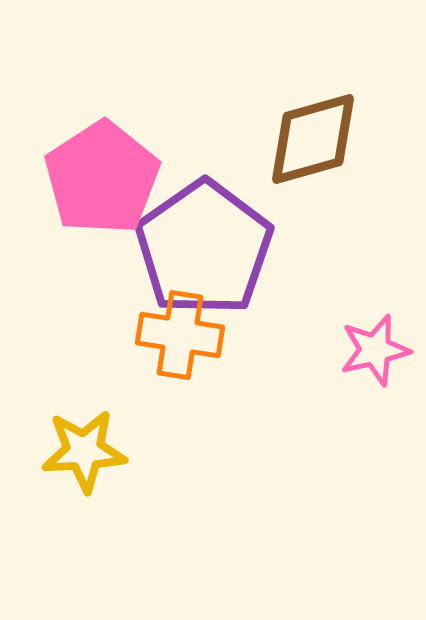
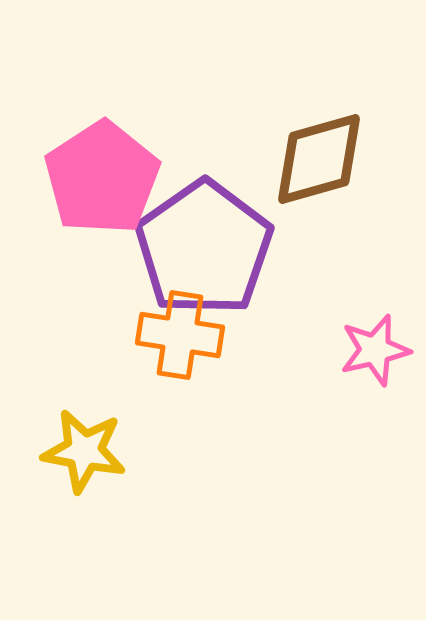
brown diamond: moved 6 px right, 20 px down
yellow star: rotated 14 degrees clockwise
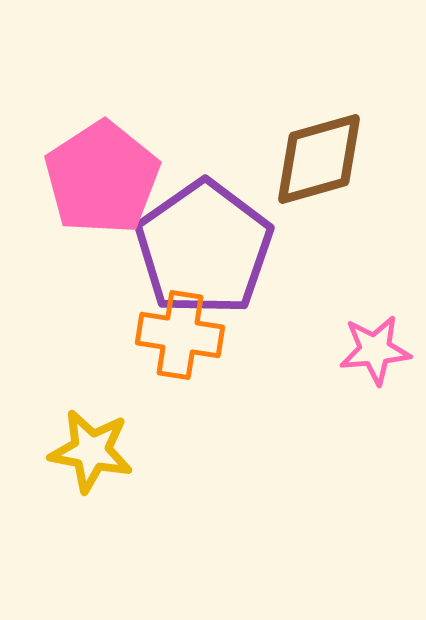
pink star: rotated 8 degrees clockwise
yellow star: moved 7 px right
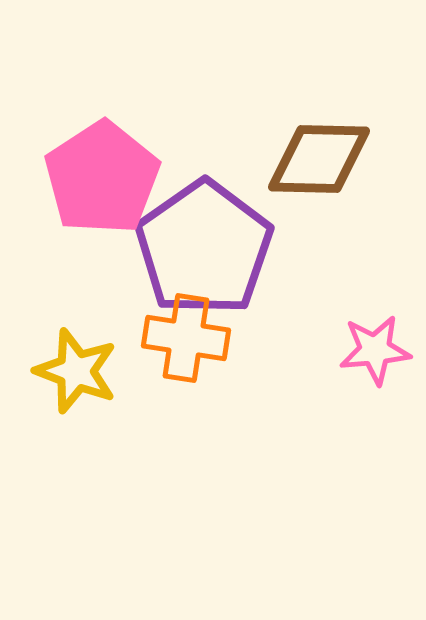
brown diamond: rotated 17 degrees clockwise
orange cross: moved 6 px right, 3 px down
yellow star: moved 15 px left, 80 px up; rotated 10 degrees clockwise
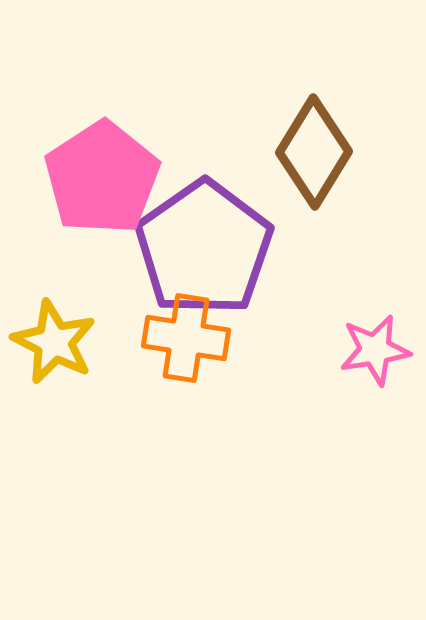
brown diamond: moved 5 px left, 7 px up; rotated 60 degrees counterclockwise
pink star: rotated 4 degrees counterclockwise
yellow star: moved 22 px left, 29 px up; rotated 6 degrees clockwise
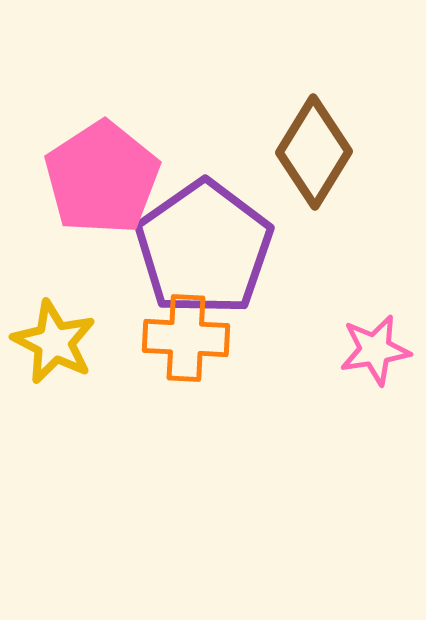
orange cross: rotated 6 degrees counterclockwise
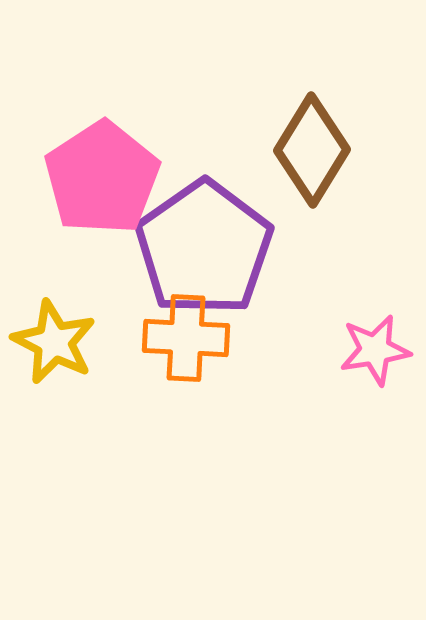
brown diamond: moved 2 px left, 2 px up
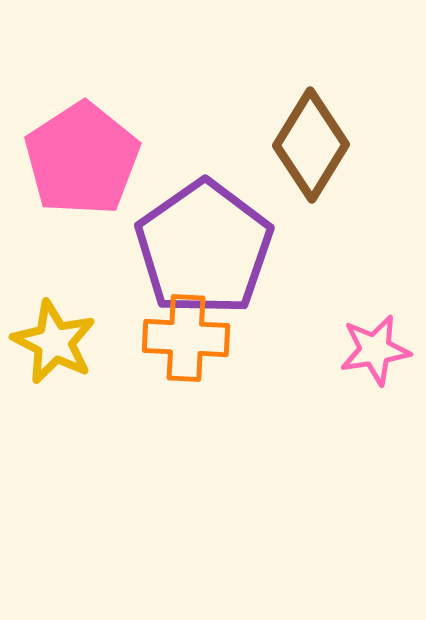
brown diamond: moved 1 px left, 5 px up
pink pentagon: moved 20 px left, 19 px up
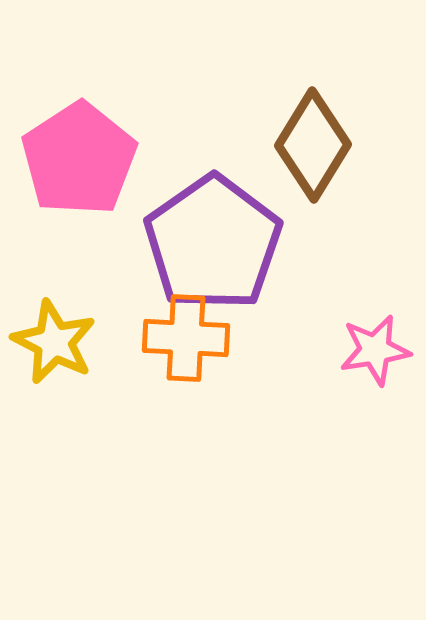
brown diamond: moved 2 px right
pink pentagon: moved 3 px left
purple pentagon: moved 9 px right, 5 px up
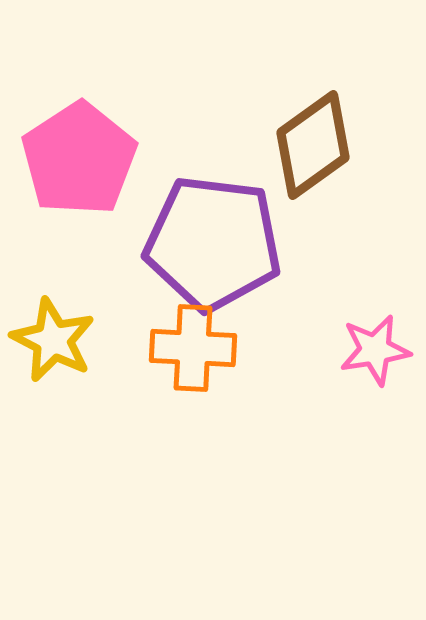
brown diamond: rotated 23 degrees clockwise
purple pentagon: rotated 30 degrees counterclockwise
orange cross: moved 7 px right, 10 px down
yellow star: moved 1 px left, 2 px up
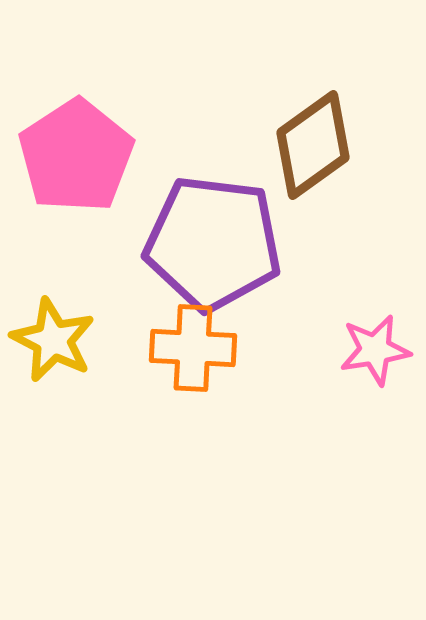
pink pentagon: moved 3 px left, 3 px up
